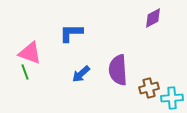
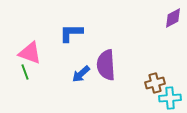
purple diamond: moved 20 px right
purple semicircle: moved 12 px left, 5 px up
brown cross: moved 6 px right, 5 px up
cyan cross: moved 2 px left
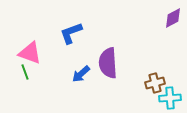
blue L-shape: rotated 20 degrees counterclockwise
purple semicircle: moved 2 px right, 2 px up
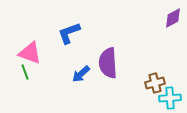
blue L-shape: moved 2 px left
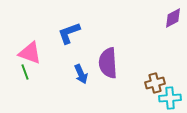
blue arrow: rotated 72 degrees counterclockwise
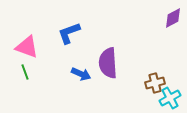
pink triangle: moved 3 px left, 6 px up
blue arrow: rotated 42 degrees counterclockwise
cyan cross: rotated 25 degrees counterclockwise
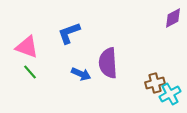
green line: moved 5 px right; rotated 21 degrees counterclockwise
cyan cross: moved 4 px up
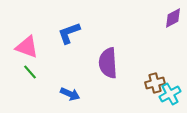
blue arrow: moved 11 px left, 20 px down
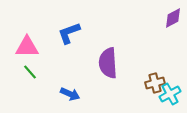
pink triangle: rotated 20 degrees counterclockwise
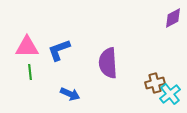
blue L-shape: moved 10 px left, 17 px down
green line: rotated 35 degrees clockwise
cyan cross: rotated 10 degrees counterclockwise
